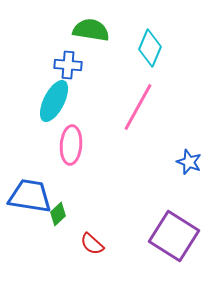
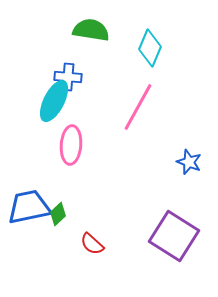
blue cross: moved 12 px down
blue trapezoid: moved 1 px left, 11 px down; rotated 21 degrees counterclockwise
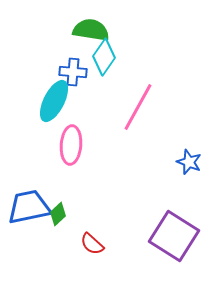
cyan diamond: moved 46 px left, 9 px down; rotated 12 degrees clockwise
blue cross: moved 5 px right, 5 px up
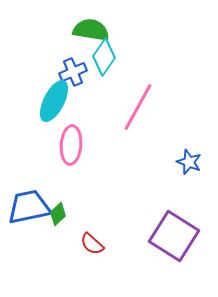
blue cross: rotated 28 degrees counterclockwise
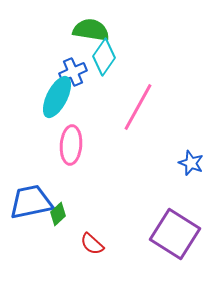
cyan ellipse: moved 3 px right, 4 px up
blue star: moved 2 px right, 1 px down
blue trapezoid: moved 2 px right, 5 px up
purple square: moved 1 px right, 2 px up
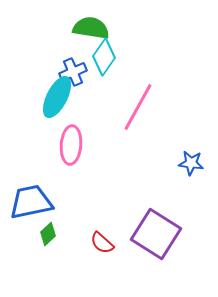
green semicircle: moved 2 px up
blue star: rotated 15 degrees counterclockwise
green diamond: moved 10 px left, 20 px down
purple square: moved 19 px left
red semicircle: moved 10 px right, 1 px up
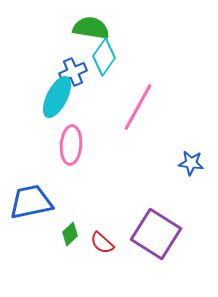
green diamond: moved 22 px right
